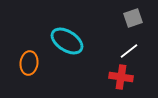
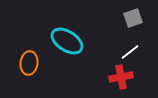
white line: moved 1 px right, 1 px down
red cross: rotated 20 degrees counterclockwise
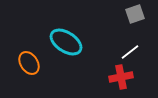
gray square: moved 2 px right, 4 px up
cyan ellipse: moved 1 px left, 1 px down
orange ellipse: rotated 40 degrees counterclockwise
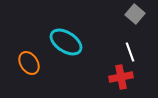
gray square: rotated 30 degrees counterclockwise
white line: rotated 72 degrees counterclockwise
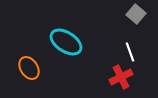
gray square: moved 1 px right
orange ellipse: moved 5 px down
red cross: rotated 15 degrees counterclockwise
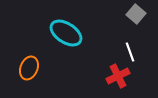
cyan ellipse: moved 9 px up
orange ellipse: rotated 55 degrees clockwise
red cross: moved 3 px left, 1 px up
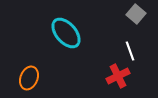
cyan ellipse: rotated 16 degrees clockwise
white line: moved 1 px up
orange ellipse: moved 10 px down
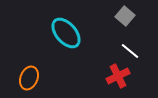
gray square: moved 11 px left, 2 px down
white line: rotated 30 degrees counterclockwise
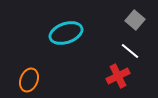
gray square: moved 10 px right, 4 px down
cyan ellipse: rotated 68 degrees counterclockwise
orange ellipse: moved 2 px down
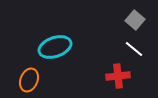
cyan ellipse: moved 11 px left, 14 px down
white line: moved 4 px right, 2 px up
red cross: rotated 20 degrees clockwise
